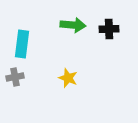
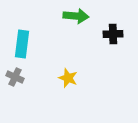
green arrow: moved 3 px right, 9 px up
black cross: moved 4 px right, 5 px down
gray cross: rotated 36 degrees clockwise
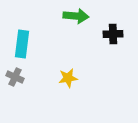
yellow star: rotated 30 degrees counterclockwise
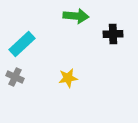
cyan rectangle: rotated 40 degrees clockwise
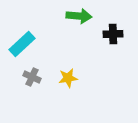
green arrow: moved 3 px right
gray cross: moved 17 px right
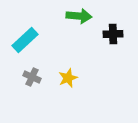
cyan rectangle: moved 3 px right, 4 px up
yellow star: rotated 12 degrees counterclockwise
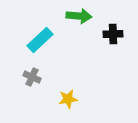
cyan rectangle: moved 15 px right
yellow star: moved 21 px down; rotated 12 degrees clockwise
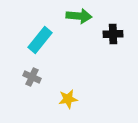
cyan rectangle: rotated 8 degrees counterclockwise
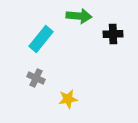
cyan rectangle: moved 1 px right, 1 px up
gray cross: moved 4 px right, 1 px down
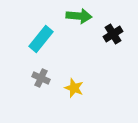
black cross: rotated 30 degrees counterclockwise
gray cross: moved 5 px right
yellow star: moved 6 px right, 11 px up; rotated 30 degrees clockwise
